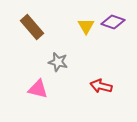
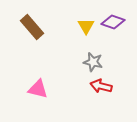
gray star: moved 35 px right
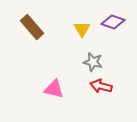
yellow triangle: moved 4 px left, 3 px down
pink triangle: moved 16 px right
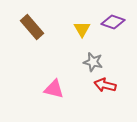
red arrow: moved 4 px right, 1 px up
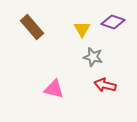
gray star: moved 5 px up
